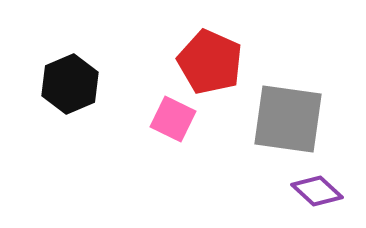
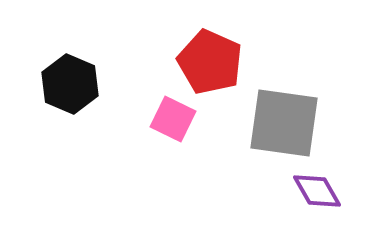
black hexagon: rotated 14 degrees counterclockwise
gray square: moved 4 px left, 4 px down
purple diamond: rotated 18 degrees clockwise
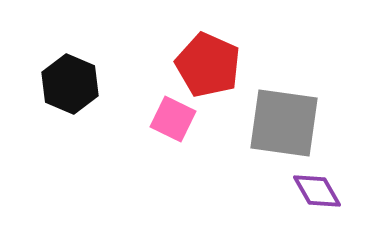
red pentagon: moved 2 px left, 3 px down
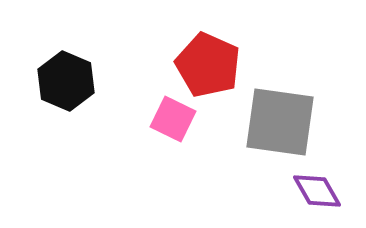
black hexagon: moved 4 px left, 3 px up
gray square: moved 4 px left, 1 px up
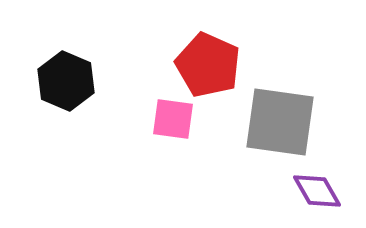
pink square: rotated 18 degrees counterclockwise
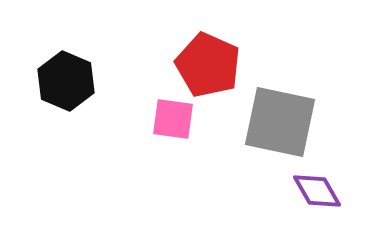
gray square: rotated 4 degrees clockwise
